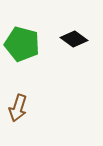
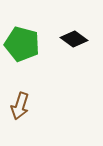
brown arrow: moved 2 px right, 2 px up
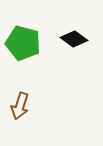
green pentagon: moved 1 px right, 1 px up
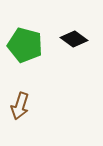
green pentagon: moved 2 px right, 2 px down
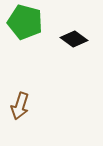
green pentagon: moved 23 px up
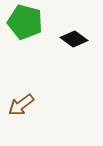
brown arrow: moved 1 px right, 1 px up; rotated 36 degrees clockwise
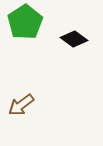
green pentagon: rotated 24 degrees clockwise
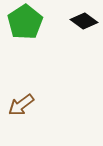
black diamond: moved 10 px right, 18 px up
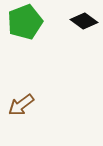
green pentagon: rotated 12 degrees clockwise
